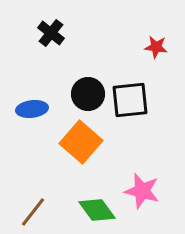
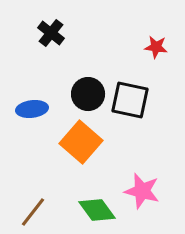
black square: rotated 18 degrees clockwise
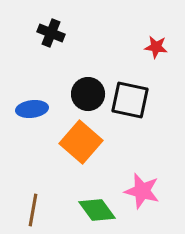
black cross: rotated 16 degrees counterclockwise
brown line: moved 2 px up; rotated 28 degrees counterclockwise
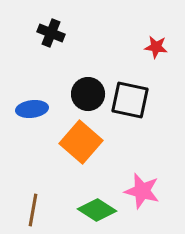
green diamond: rotated 21 degrees counterclockwise
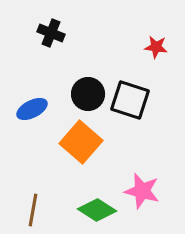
black square: rotated 6 degrees clockwise
blue ellipse: rotated 20 degrees counterclockwise
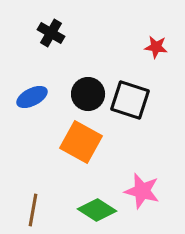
black cross: rotated 8 degrees clockwise
blue ellipse: moved 12 px up
orange square: rotated 12 degrees counterclockwise
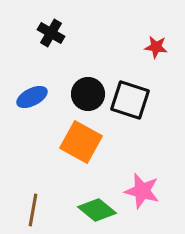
green diamond: rotated 6 degrees clockwise
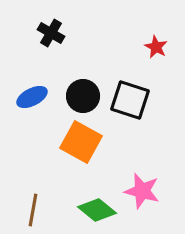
red star: rotated 20 degrees clockwise
black circle: moved 5 px left, 2 px down
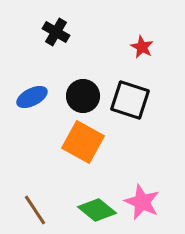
black cross: moved 5 px right, 1 px up
red star: moved 14 px left
orange square: moved 2 px right
pink star: moved 11 px down; rotated 9 degrees clockwise
brown line: moved 2 px right; rotated 44 degrees counterclockwise
